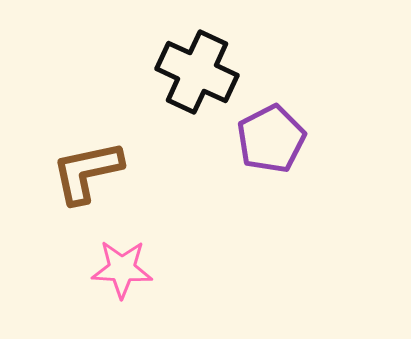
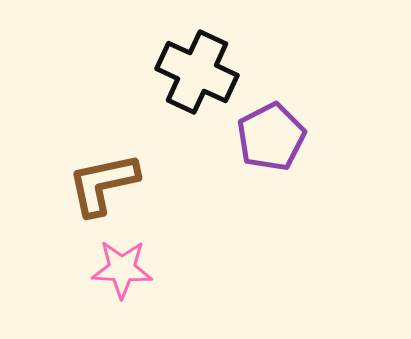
purple pentagon: moved 2 px up
brown L-shape: moved 16 px right, 12 px down
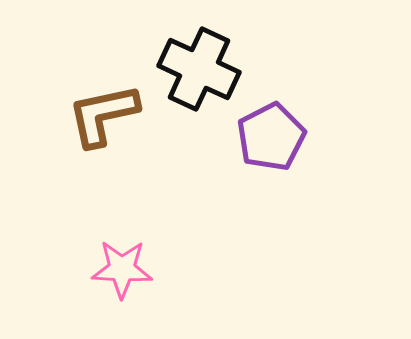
black cross: moved 2 px right, 3 px up
brown L-shape: moved 69 px up
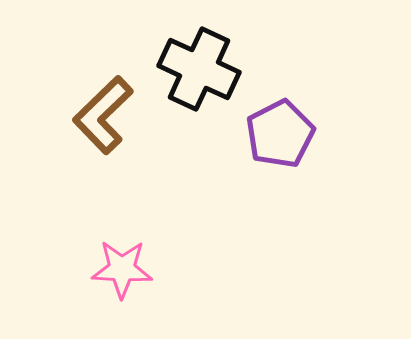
brown L-shape: rotated 32 degrees counterclockwise
purple pentagon: moved 9 px right, 3 px up
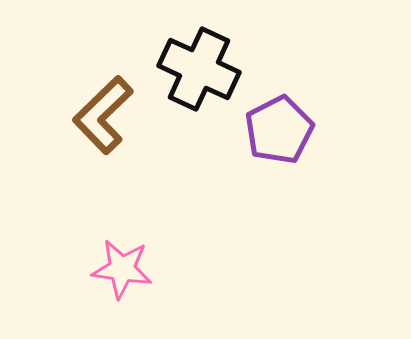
purple pentagon: moved 1 px left, 4 px up
pink star: rotated 6 degrees clockwise
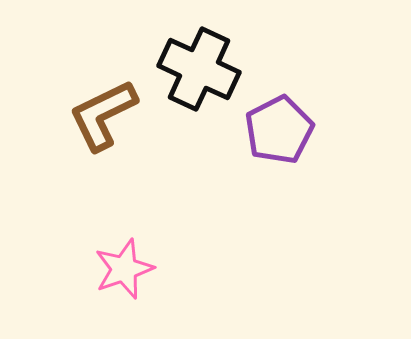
brown L-shape: rotated 18 degrees clockwise
pink star: moved 2 px right; rotated 28 degrees counterclockwise
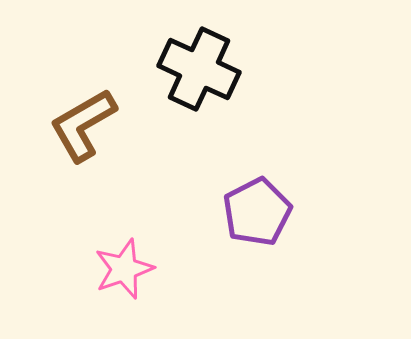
brown L-shape: moved 20 px left, 10 px down; rotated 4 degrees counterclockwise
purple pentagon: moved 22 px left, 82 px down
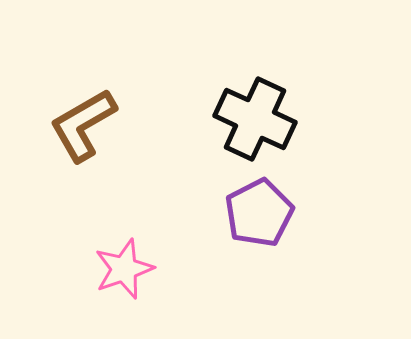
black cross: moved 56 px right, 50 px down
purple pentagon: moved 2 px right, 1 px down
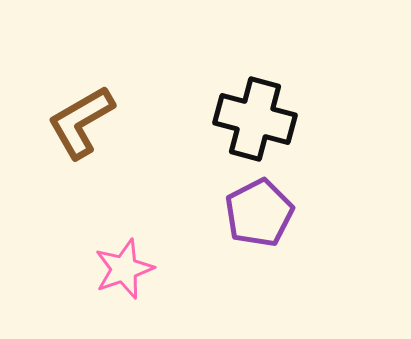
black cross: rotated 10 degrees counterclockwise
brown L-shape: moved 2 px left, 3 px up
